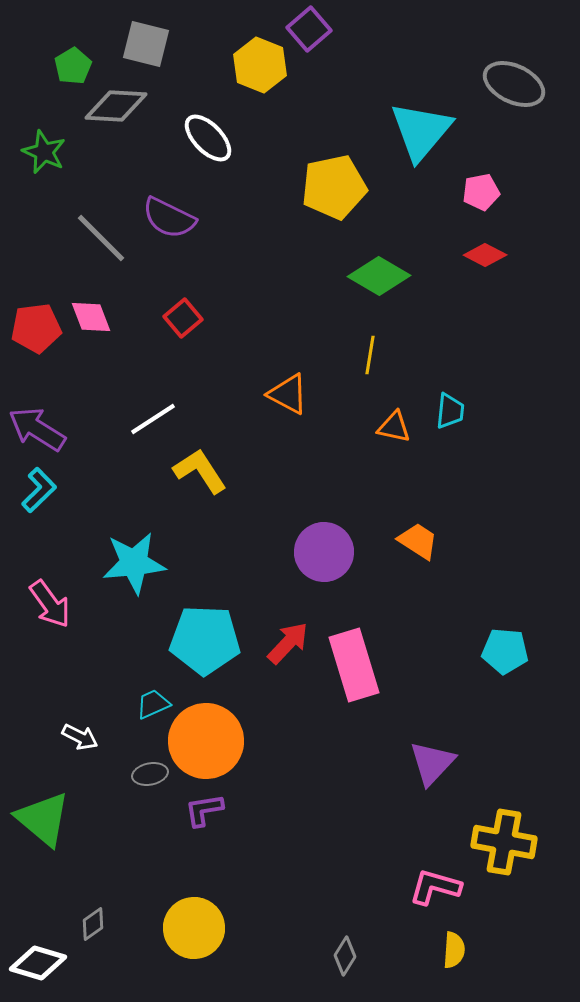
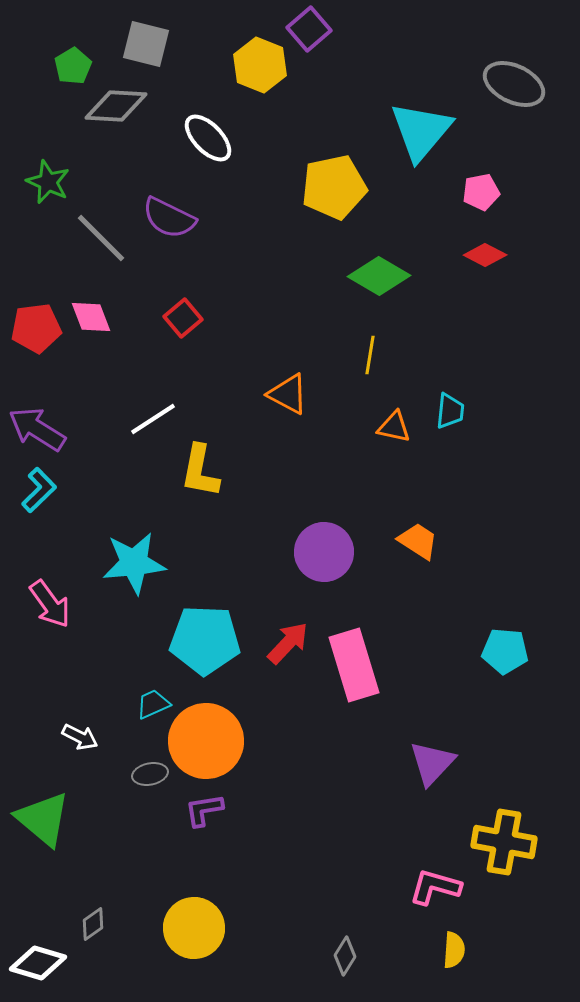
green star at (44, 152): moved 4 px right, 30 px down
yellow L-shape at (200, 471): rotated 136 degrees counterclockwise
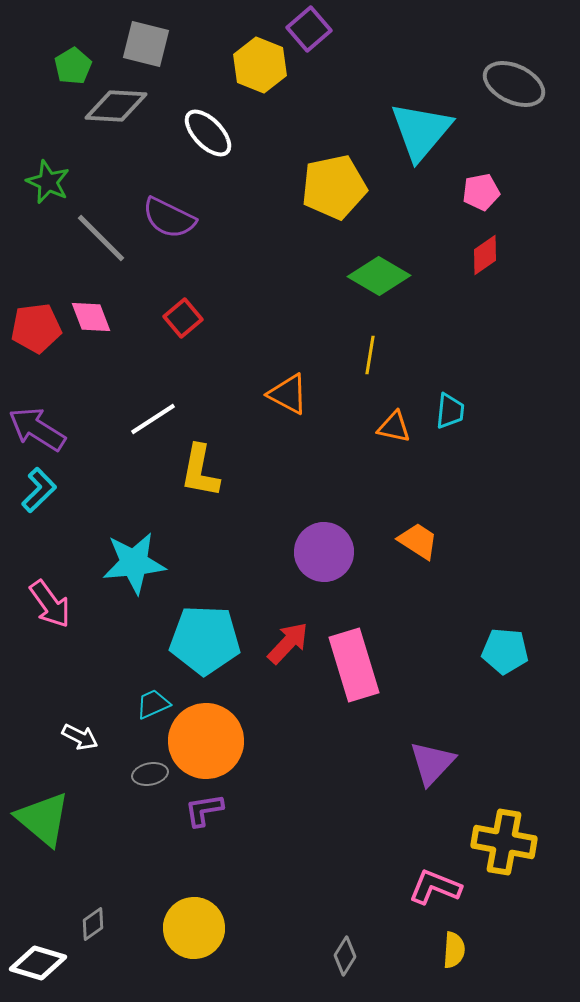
white ellipse at (208, 138): moved 5 px up
red diamond at (485, 255): rotated 63 degrees counterclockwise
pink L-shape at (435, 887): rotated 6 degrees clockwise
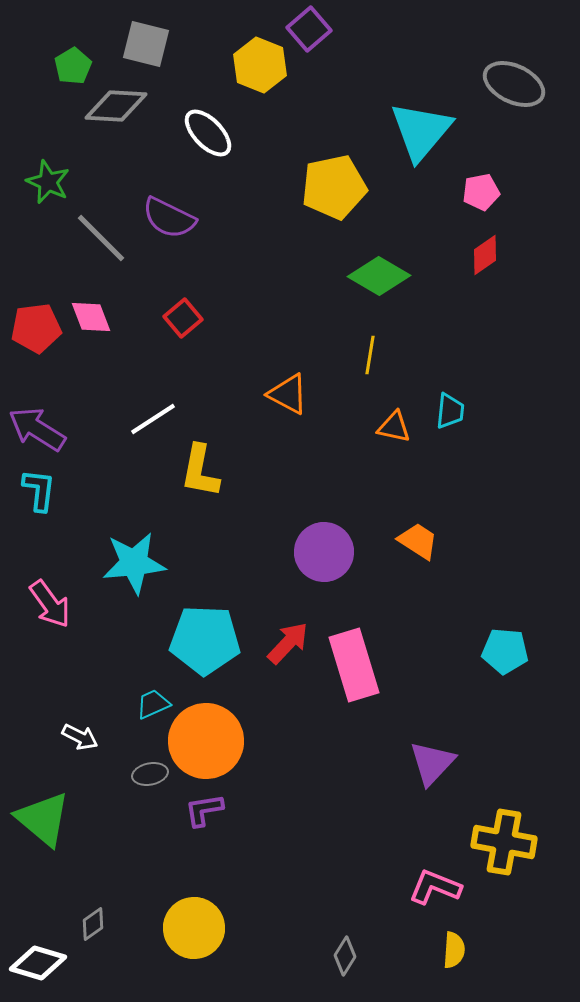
cyan L-shape at (39, 490): rotated 39 degrees counterclockwise
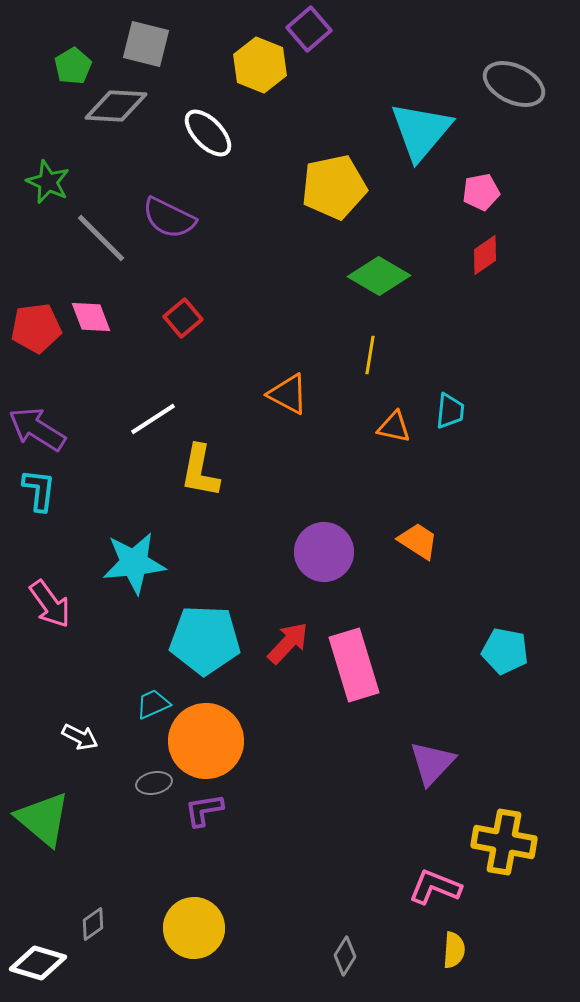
cyan pentagon at (505, 651): rotated 6 degrees clockwise
gray ellipse at (150, 774): moved 4 px right, 9 px down
